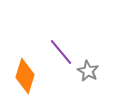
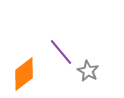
orange diamond: moved 1 px left, 2 px up; rotated 36 degrees clockwise
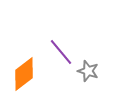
gray star: rotated 10 degrees counterclockwise
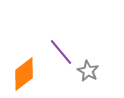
gray star: rotated 10 degrees clockwise
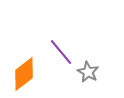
gray star: moved 1 px down
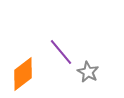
orange diamond: moved 1 px left
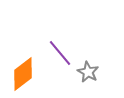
purple line: moved 1 px left, 1 px down
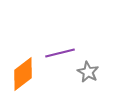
purple line: rotated 64 degrees counterclockwise
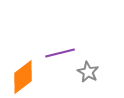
orange diamond: moved 3 px down
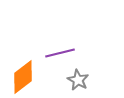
gray star: moved 10 px left, 8 px down
